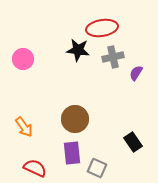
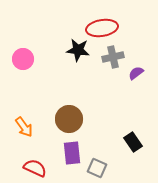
purple semicircle: rotated 21 degrees clockwise
brown circle: moved 6 px left
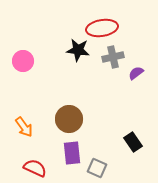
pink circle: moved 2 px down
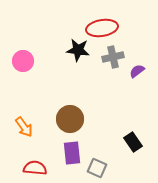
purple semicircle: moved 1 px right, 2 px up
brown circle: moved 1 px right
red semicircle: rotated 20 degrees counterclockwise
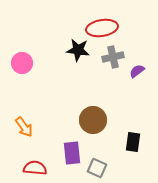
pink circle: moved 1 px left, 2 px down
brown circle: moved 23 px right, 1 px down
black rectangle: rotated 42 degrees clockwise
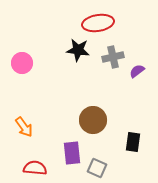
red ellipse: moved 4 px left, 5 px up
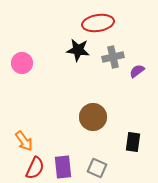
brown circle: moved 3 px up
orange arrow: moved 14 px down
purple rectangle: moved 9 px left, 14 px down
red semicircle: rotated 110 degrees clockwise
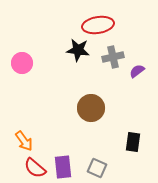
red ellipse: moved 2 px down
brown circle: moved 2 px left, 9 px up
red semicircle: rotated 105 degrees clockwise
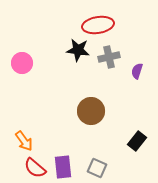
gray cross: moved 4 px left
purple semicircle: rotated 35 degrees counterclockwise
brown circle: moved 3 px down
black rectangle: moved 4 px right, 1 px up; rotated 30 degrees clockwise
